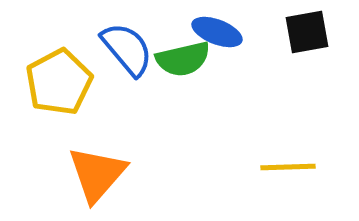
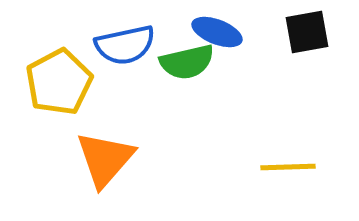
blue semicircle: moved 2 px left, 4 px up; rotated 118 degrees clockwise
green semicircle: moved 4 px right, 3 px down
orange triangle: moved 8 px right, 15 px up
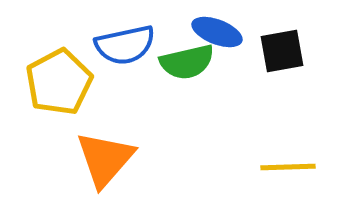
black square: moved 25 px left, 19 px down
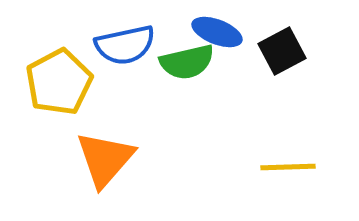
black square: rotated 18 degrees counterclockwise
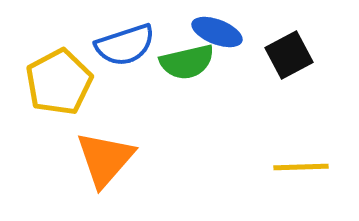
blue semicircle: rotated 6 degrees counterclockwise
black square: moved 7 px right, 4 px down
yellow line: moved 13 px right
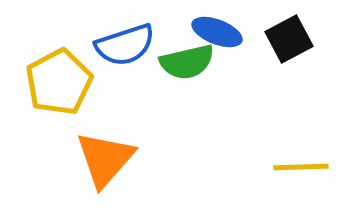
black square: moved 16 px up
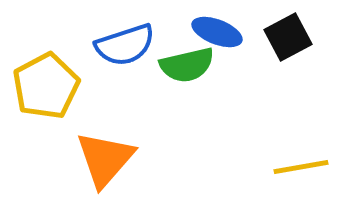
black square: moved 1 px left, 2 px up
green semicircle: moved 3 px down
yellow pentagon: moved 13 px left, 4 px down
yellow line: rotated 8 degrees counterclockwise
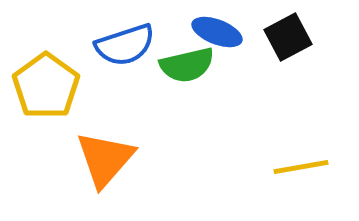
yellow pentagon: rotated 8 degrees counterclockwise
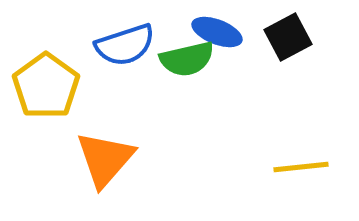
green semicircle: moved 6 px up
yellow line: rotated 4 degrees clockwise
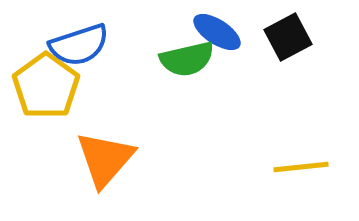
blue ellipse: rotated 12 degrees clockwise
blue semicircle: moved 46 px left
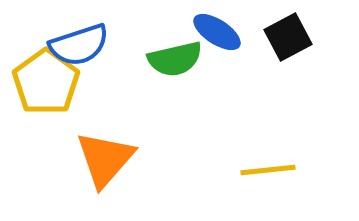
green semicircle: moved 12 px left
yellow pentagon: moved 4 px up
yellow line: moved 33 px left, 3 px down
